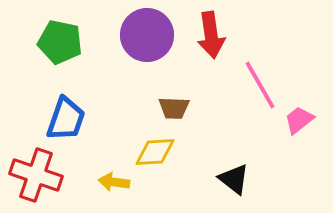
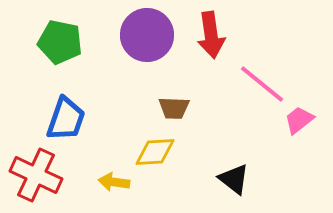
pink line: moved 2 px right, 1 px up; rotated 21 degrees counterclockwise
red cross: rotated 6 degrees clockwise
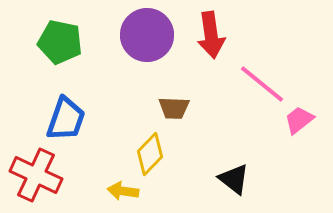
yellow diamond: moved 5 px left, 2 px down; rotated 42 degrees counterclockwise
yellow arrow: moved 9 px right, 9 px down
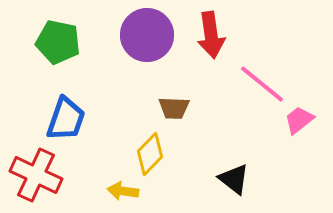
green pentagon: moved 2 px left
